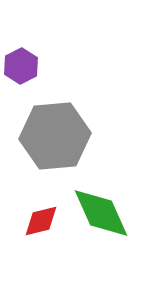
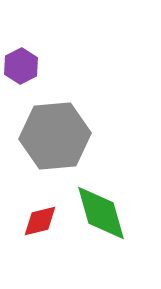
green diamond: rotated 8 degrees clockwise
red diamond: moved 1 px left
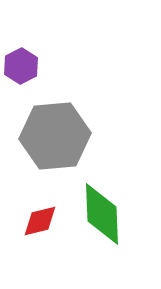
green diamond: moved 1 px right, 1 px down; rotated 14 degrees clockwise
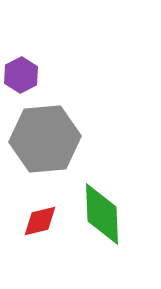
purple hexagon: moved 9 px down
gray hexagon: moved 10 px left, 3 px down
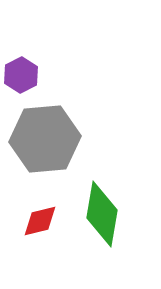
green diamond: rotated 12 degrees clockwise
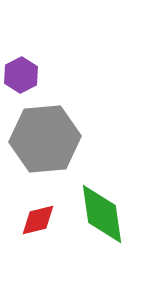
green diamond: rotated 18 degrees counterclockwise
red diamond: moved 2 px left, 1 px up
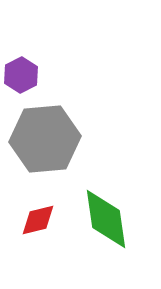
green diamond: moved 4 px right, 5 px down
